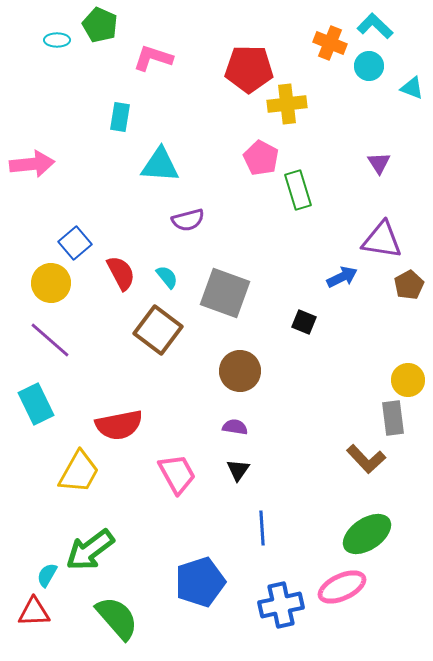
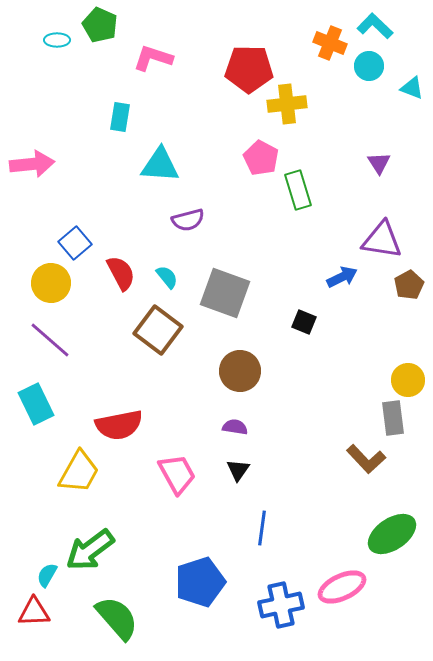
blue line at (262, 528): rotated 12 degrees clockwise
green ellipse at (367, 534): moved 25 px right
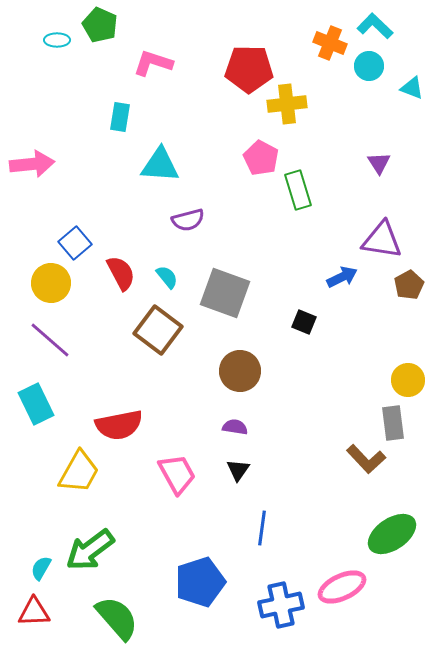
pink L-shape at (153, 58): moved 5 px down
gray rectangle at (393, 418): moved 5 px down
cyan semicircle at (47, 575): moved 6 px left, 7 px up
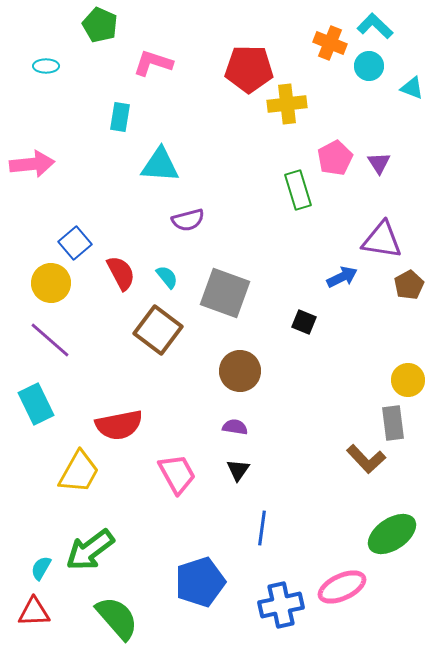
cyan ellipse at (57, 40): moved 11 px left, 26 px down
pink pentagon at (261, 158): moved 74 px right; rotated 16 degrees clockwise
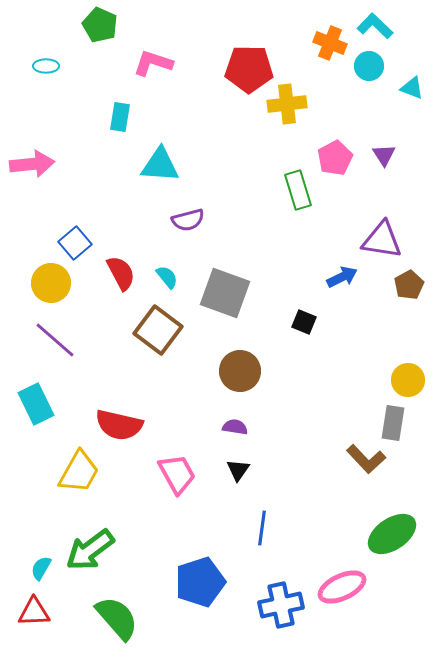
purple triangle at (379, 163): moved 5 px right, 8 px up
purple line at (50, 340): moved 5 px right
gray rectangle at (393, 423): rotated 16 degrees clockwise
red semicircle at (119, 425): rotated 24 degrees clockwise
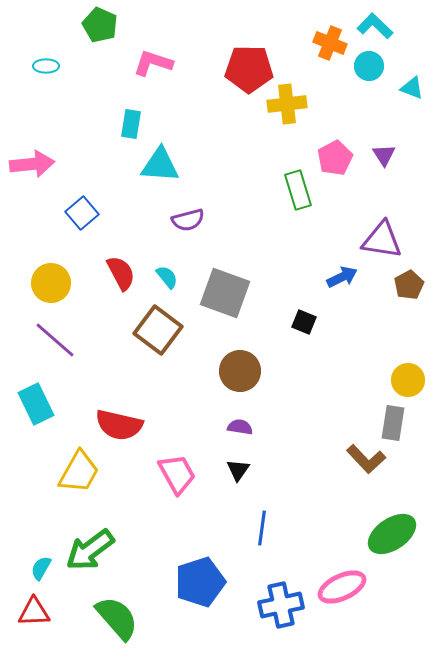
cyan rectangle at (120, 117): moved 11 px right, 7 px down
blue square at (75, 243): moved 7 px right, 30 px up
purple semicircle at (235, 427): moved 5 px right
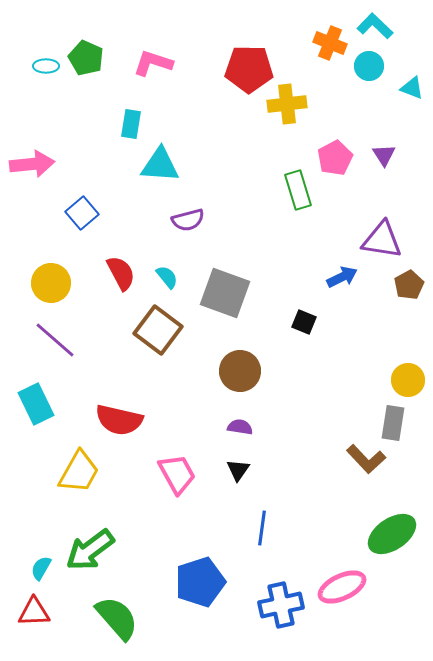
green pentagon at (100, 25): moved 14 px left, 33 px down
red semicircle at (119, 425): moved 5 px up
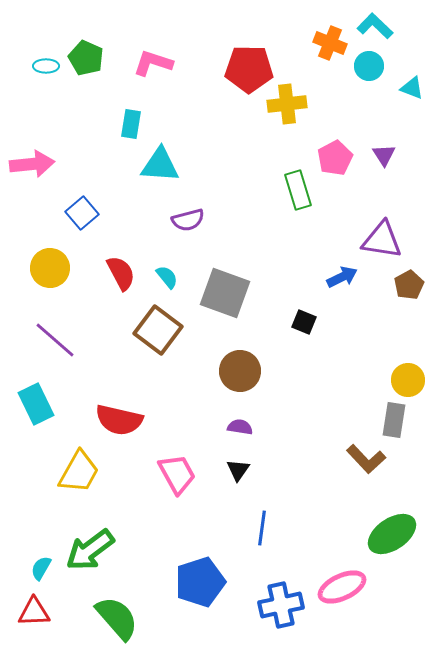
yellow circle at (51, 283): moved 1 px left, 15 px up
gray rectangle at (393, 423): moved 1 px right, 3 px up
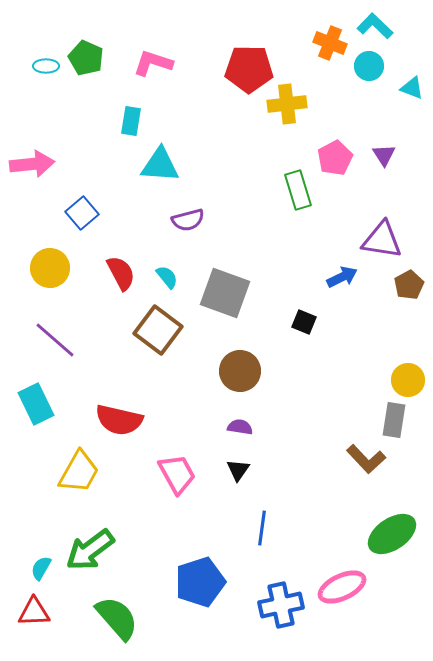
cyan rectangle at (131, 124): moved 3 px up
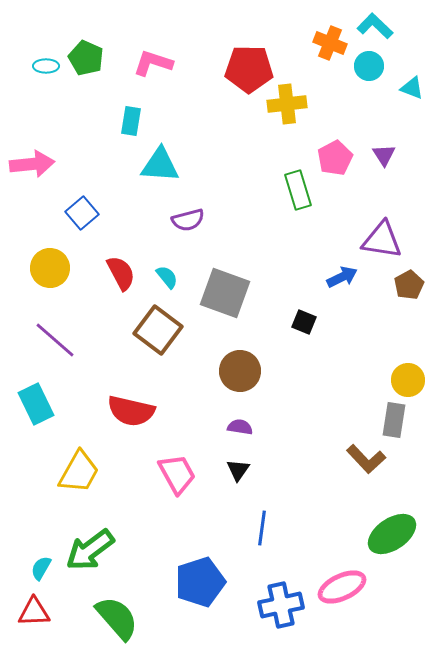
red semicircle at (119, 420): moved 12 px right, 9 px up
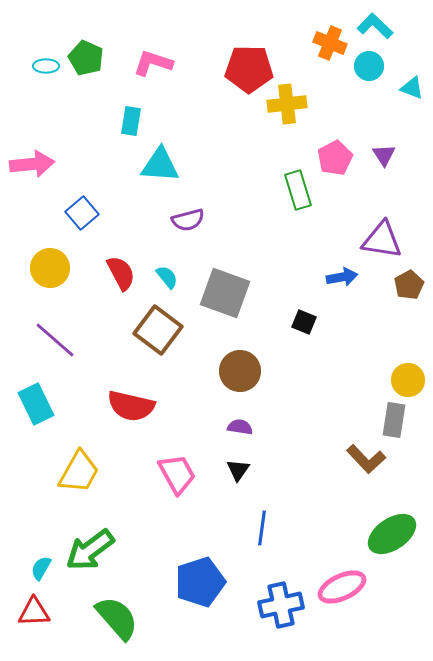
blue arrow at (342, 277): rotated 16 degrees clockwise
red semicircle at (131, 411): moved 5 px up
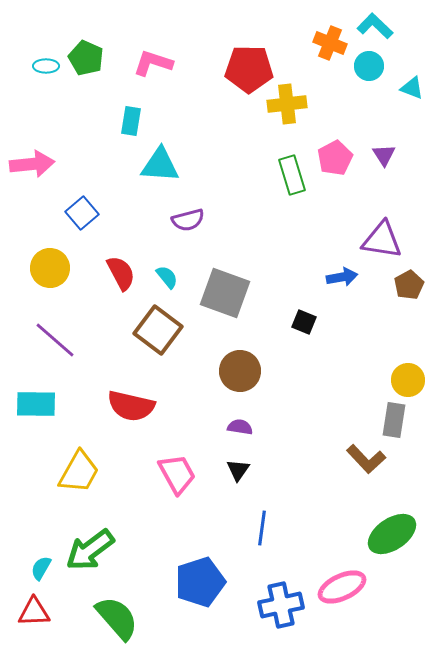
green rectangle at (298, 190): moved 6 px left, 15 px up
cyan rectangle at (36, 404): rotated 63 degrees counterclockwise
